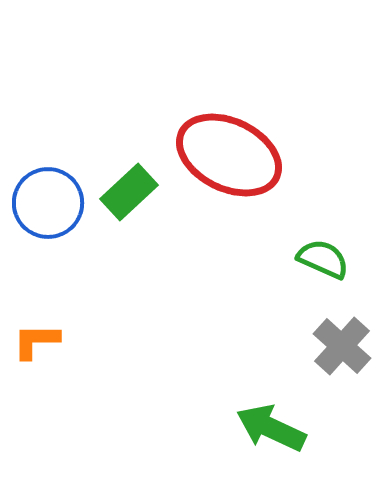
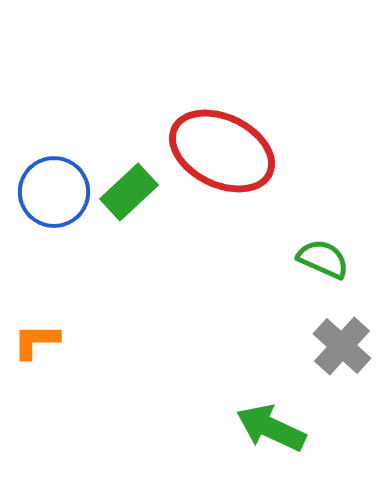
red ellipse: moved 7 px left, 4 px up
blue circle: moved 6 px right, 11 px up
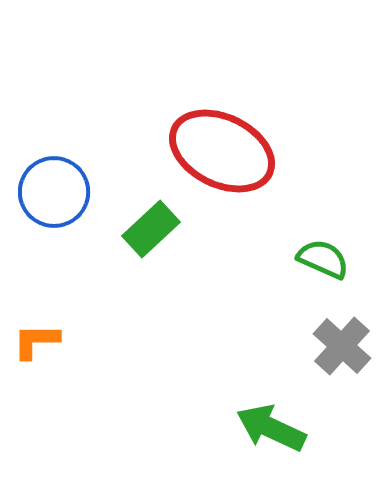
green rectangle: moved 22 px right, 37 px down
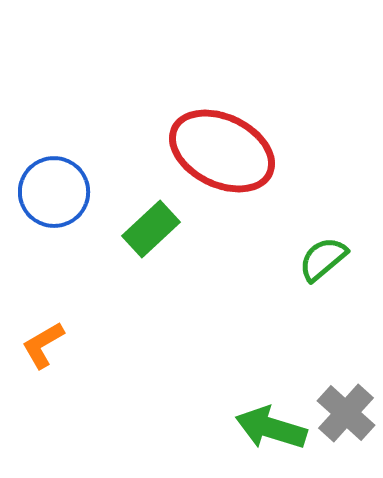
green semicircle: rotated 64 degrees counterclockwise
orange L-shape: moved 7 px right, 4 px down; rotated 30 degrees counterclockwise
gray cross: moved 4 px right, 67 px down
green arrow: rotated 8 degrees counterclockwise
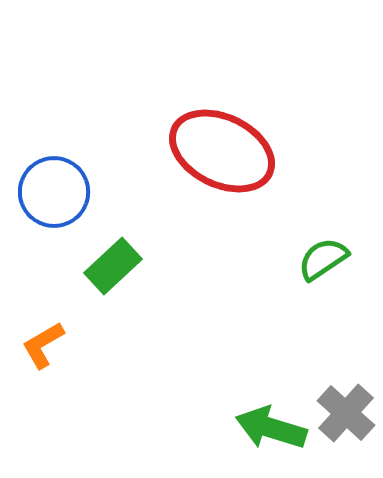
green rectangle: moved 38 px left, 37 px down
green semicircle: rotated 6 degrees clockwise
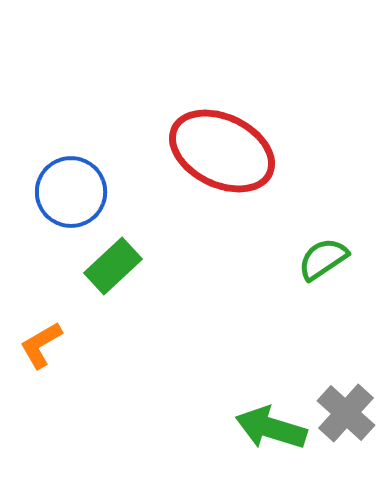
blue circle: moved 17 px right
orange L-shape: moved 2 px left
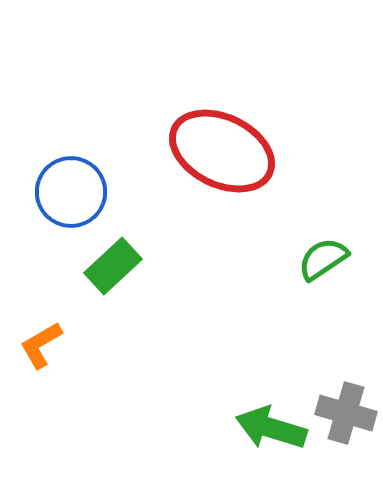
gray cross: rotated 26 degrees counterclockwise
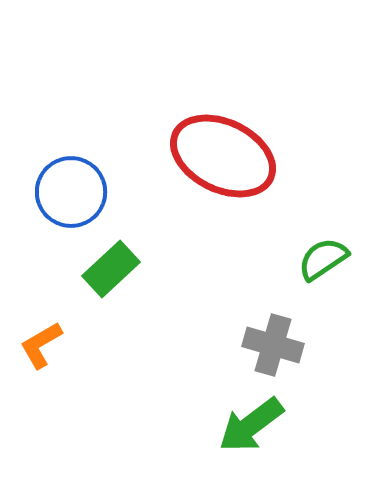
red ellipse: moved 1 px right, 5 px down
green rectangle: moved 2 px left, 3 px down
gray cross: moved 73 px left, 68 px up
green arrow: moved 20 px left, 3 px up; rotated 54 degrees counterclockwise
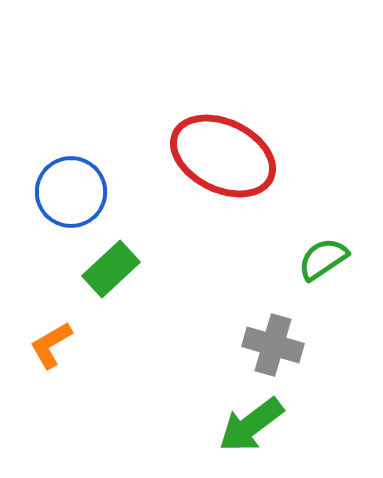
orange L-shape: moved 10 px right
